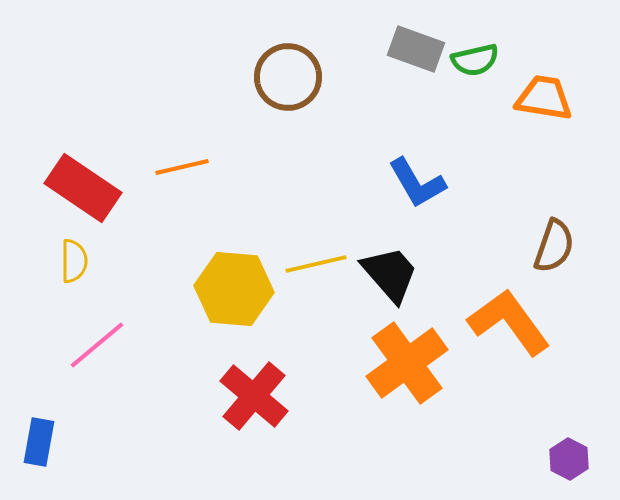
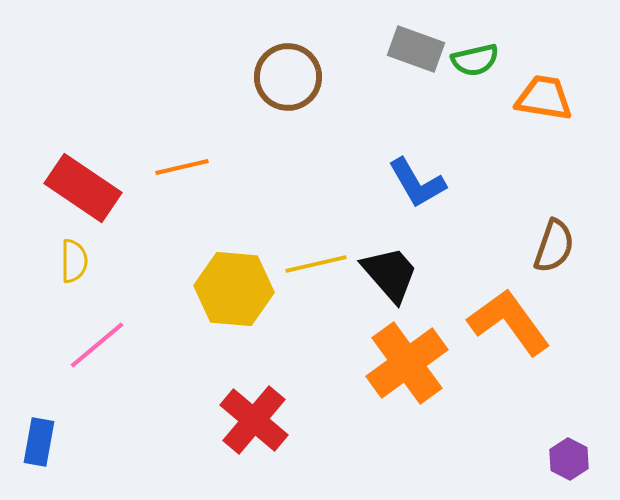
red cross: moved 24 px down
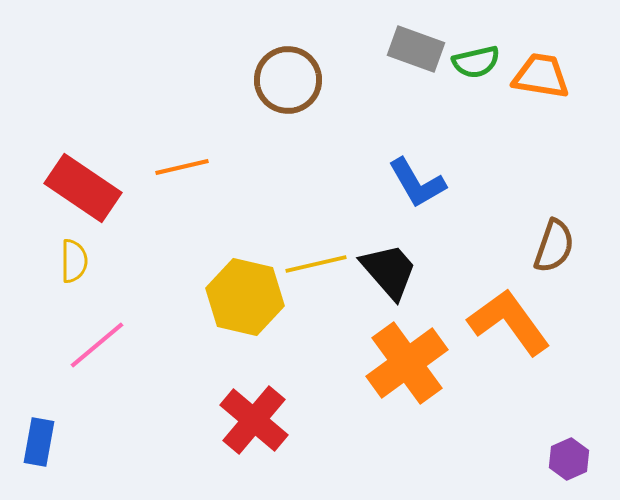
green semicircle: moved 1 px right, 2 px down
brown circle: moved 3 px down
orange trapezoid: moved 3 px left, 22 px up
black trapezoid: moved 1 px left, 3 px up
yellow hexagon: moved 11 px right, 8 px down; rotated 8 degrees clockwise
purple hexagon: rotated 9 degrees clockwise
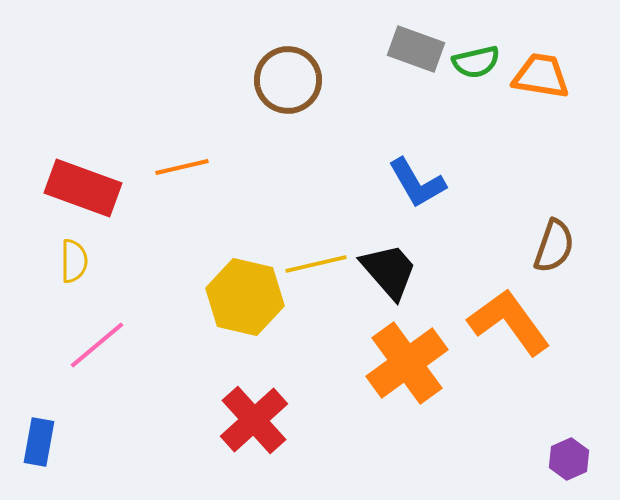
red rectangle: rotated 14 degrees counterclockwise
red cross: rotated 8 degrees clockwise
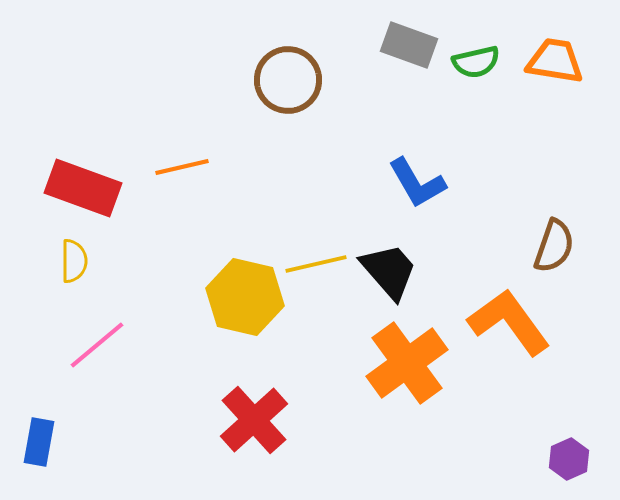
gray rectangle: moved 7 px left, 4 px up
orange trapezoid: moved 14 px right, 15 px up
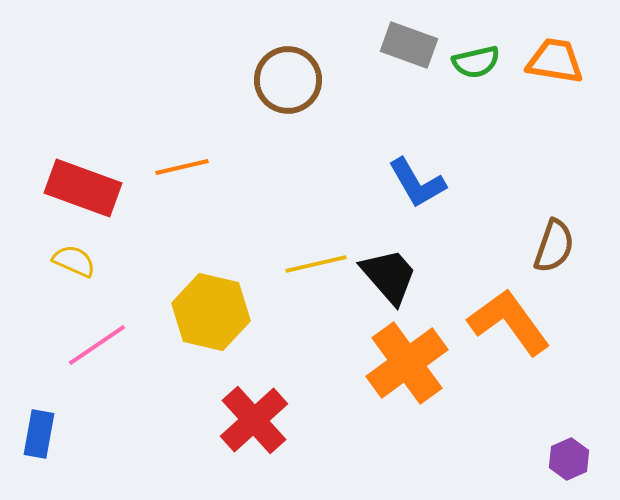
yellow semicircle: rotated 66 degrees counterclockwise
black trapezoid: moved 5 px down
yellow hexagon: moved 34 px left, 15 px down
pink line: rotated 6 degrees clockwise
blue rectangle: moved 8 px up
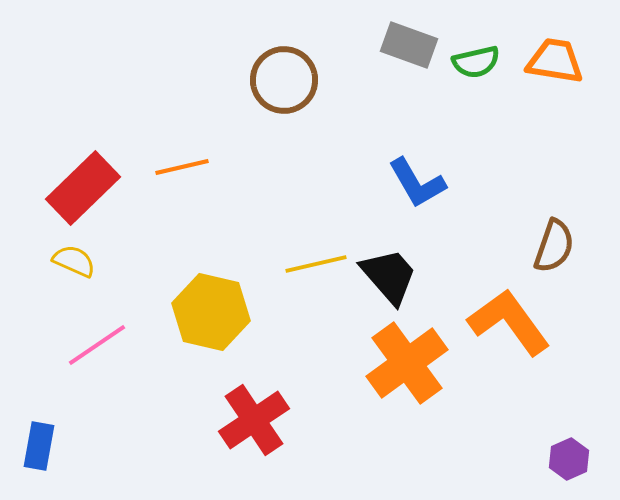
brown circle: moved 4 px left
red rectangle: rotated 64 degrees counterclockwise
red cross: rotated 8 degrees clockwise
blue rectangle: moved 12 px down
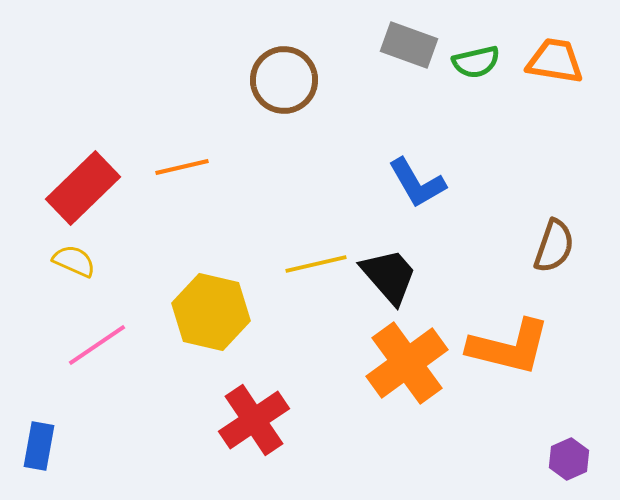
orange L-shape: moved 25 px down; rotated 140 degrees clockwise
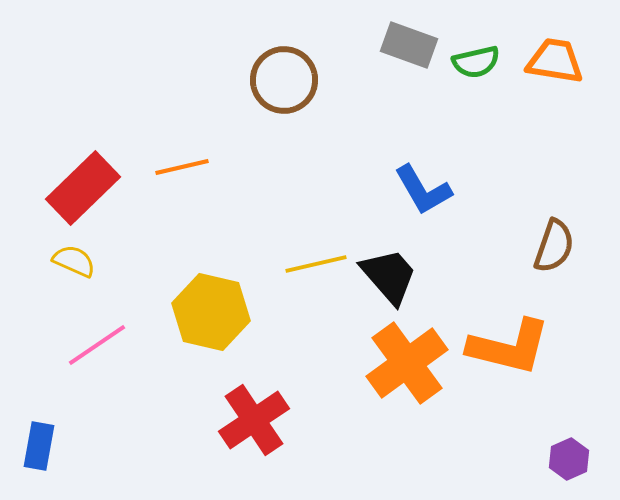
blue L-shape: moved 6 px right, 7 px down
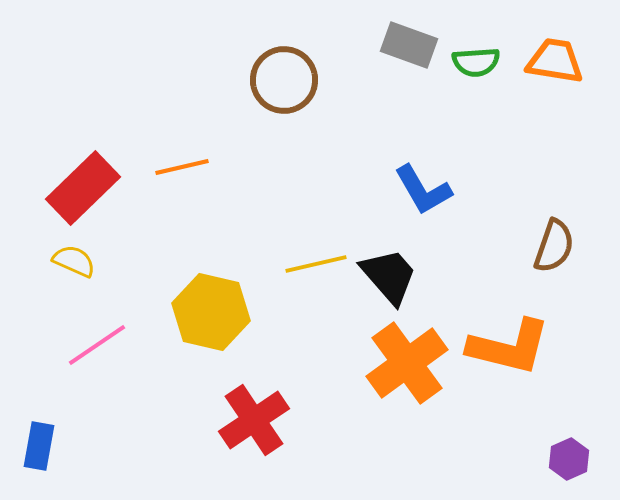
green semicircle: rotated 9 degrees clockwise
